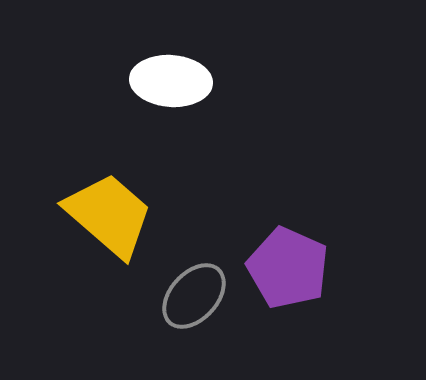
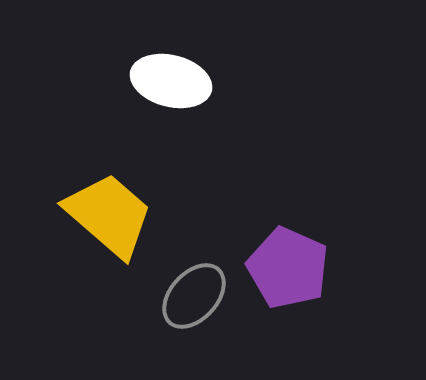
white ellipse: rotated 10 degrees clockwise
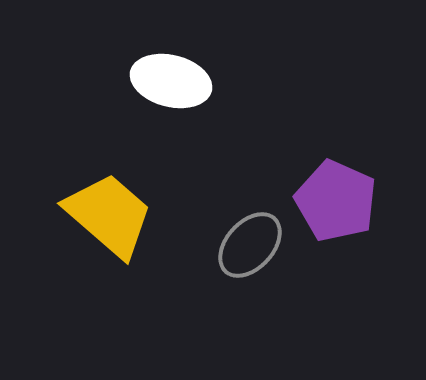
purple pentagon: moved 48 px right, 67 px up
gray ellipse: moved 56 px right, 51 px up
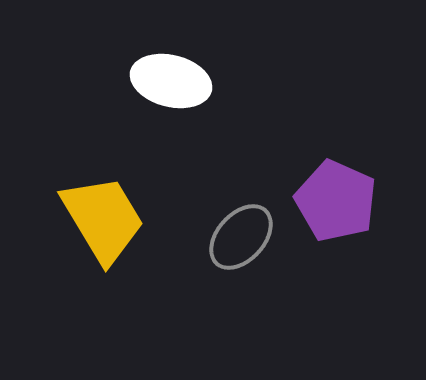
yellow trapezoid: moved 6 px left, 4 px down; rotated 18 degrees clockwise
gray ellipse: moved 9 px left, 8 px up
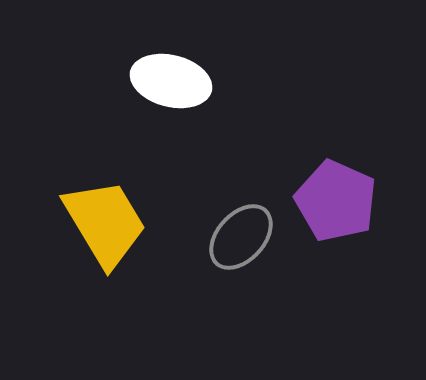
yellow trapezoid: moved 2 px right, 4 px down
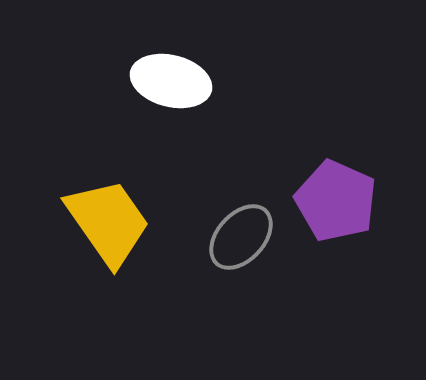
yellow trapezoid: moved 3 px right, 1 px up; rotated 4 degrees counterclockwise
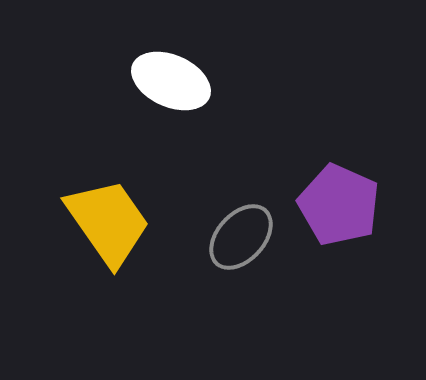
white ellipse: rotated 10 degrees clockwise
purple pentagon: moved 3 px right, 4 px down
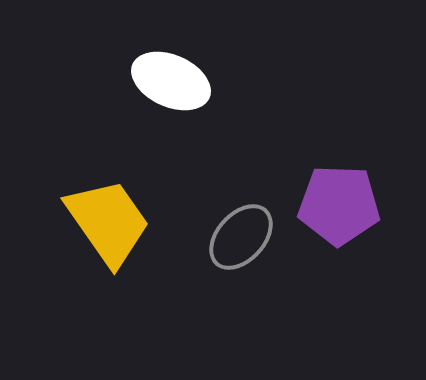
purple pentagon: rotated 22 degrees counterclockwise
